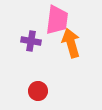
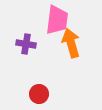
purple cross: moved 5 px left, 3 px down
red circle: moved 1 px right, 3 px down
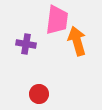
orange arrow: moved 6 px right, 2 px up
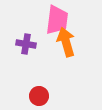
orange arrow: moved 11 px left, 1 px down
red circle: moved 2 px down
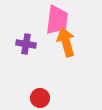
red circle: moved 1 px right, 2 px down
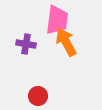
orange arrow: rotated 12 degrees counterclockwise
red circle: moved 2 px left, 2 px up
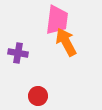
purple cross: moved 8 px left, 9 px down
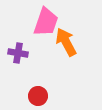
pink trapezoid: moved 11 px left, 2 px down; rotated 12 degrees clockwise
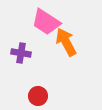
pink trapezoid: rotated 104 degrees clockwise
purple cross: moved 3 px right
